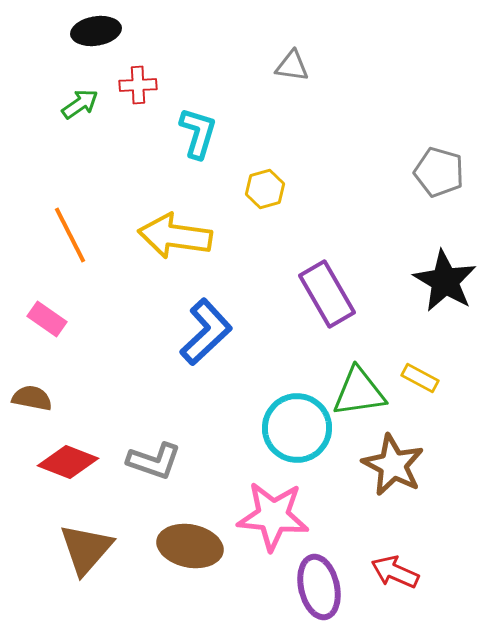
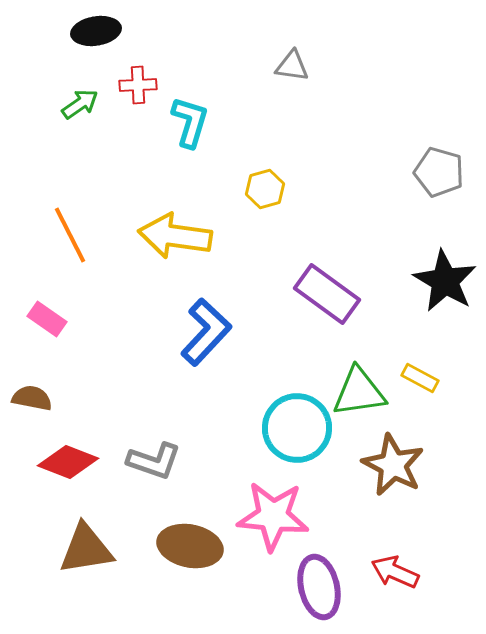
cyan L-shape: moved 8 px left, 11 px up
purple rectangle: rotated 24 degrees counterclockwise
blue L-shape: rotated 4 degrees counterclockwise
brown triangle: rotated 40 degrees clockwise
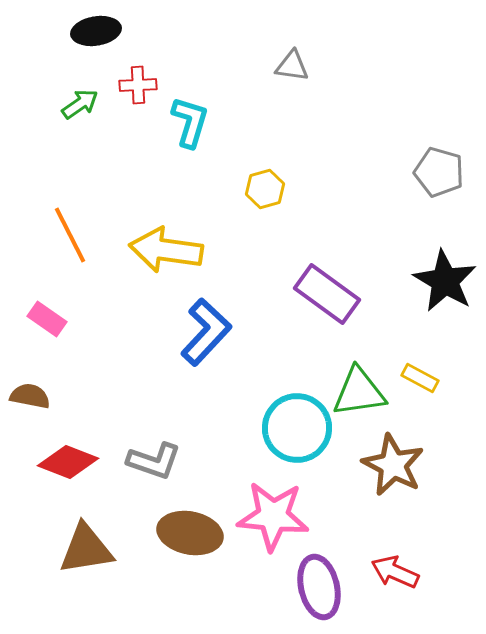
yellow arrow: moved 9 px left, 14 px down
brown semicircle: moved 2 px left, 2 px up
brown ellipse: moved 13 px up
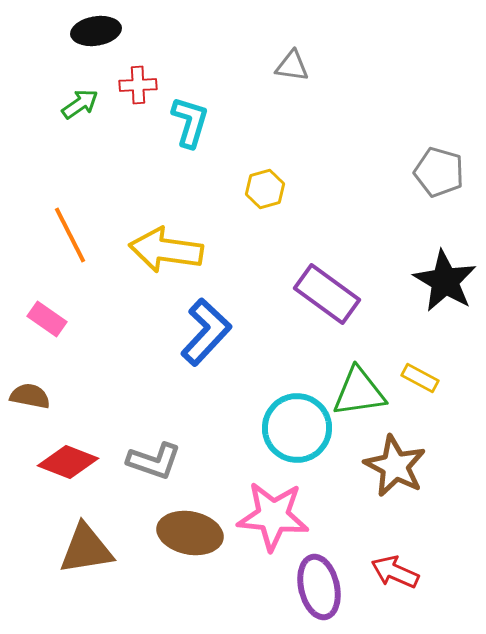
brown star: moved 2 px right, 1 px down
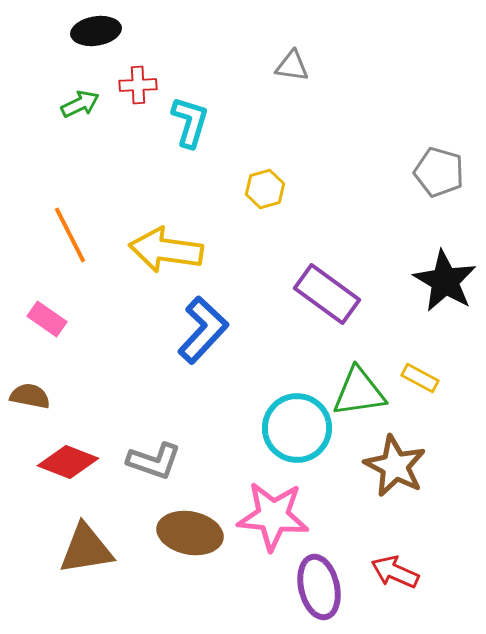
green arrow: rotated 9 degrees clockwise
blue L-shape: moved 3 px left, 2 px up
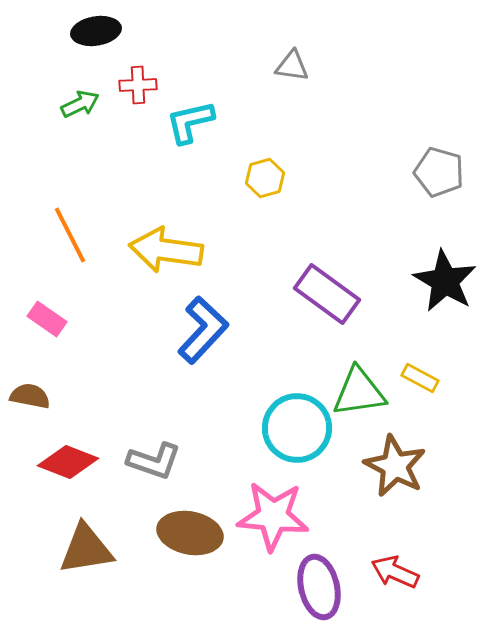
cyan L-shape: rotated 120 degrees counterclockwise
yellow hexagon: moved 11 px up
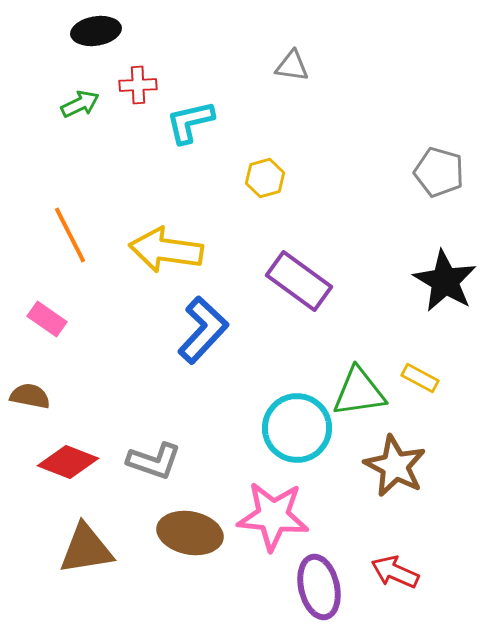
purple rectangle: moved 28 px left, 13 px up
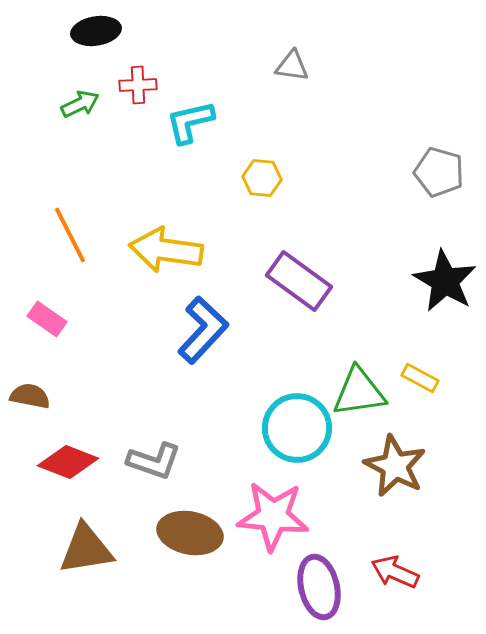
yellow hexagon: moved 3 px left; rotated 21 degrees clockwise
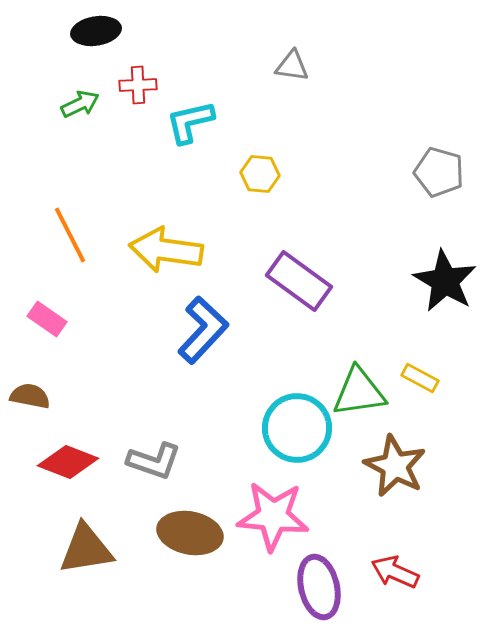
yellow hexagon: moved 2 px left, 4 px up
